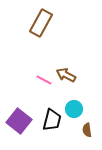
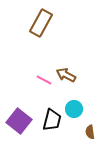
brown semicircle: moved 3 px right, 2 px down
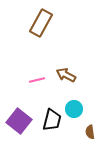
pink line: moved 7 px left; rotated 42 degrees counterclockwise
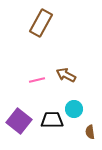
black trapezoid: rotated 105 degrees counterclockwise
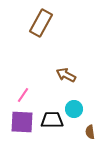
pink line: moved 14 px left, 15 px down; rotated 42 degrees counterclockwise
purple square: moved 3 px right, 1 px down; rotated 35 degrees counterclockwise
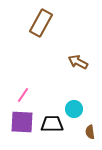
brown arrow: moved 12 px right, 13 px up
black trapezoid: moved 4 px down
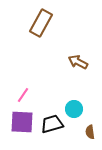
black trapezoid: rotated 15 degrees counterclockwise
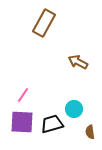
brown rectangle: moved 3 px right
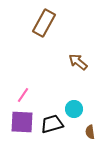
brown arrow: rotated 12 degrees clockwise
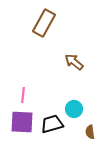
brown arrow: moved 4 px left
pink line: rotated 28 degrees counterclockwise
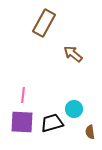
brown arrow: moved 1 px left, 8 px up
black trapezoid: moved 1 px up
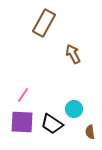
brown arrow: rotated 24 degrees clockwise
pink line: rotated 28 degrees clockwise
black trapezoid: moved 1 px down; rotated 130 degrees counterclockwise
